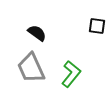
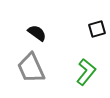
black square: moved 3 px down; rotated 24 degrees counterclockwise
green L-shape: moved 15 px right, 2 px up
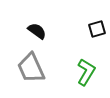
black semicircle: moved 2 px up
green L-shape: rotated 8 degrees counterclockwise
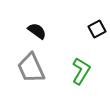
black square: rotated 12 degrees counterclockwise
green L-shape: moved 5 px left, 1 px up
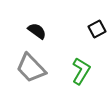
gray trapezoid: rotated 20 degrees counterclockwise
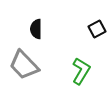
black semicircle: moved 1 px left, 2 px up; rotated 126 degrees counterclockwise
gray trapezoid: moved 7 px left, 3 px up
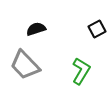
black semicircle: rotated 72 degrees clockwise
gray trapezoid: moved 1 px right
